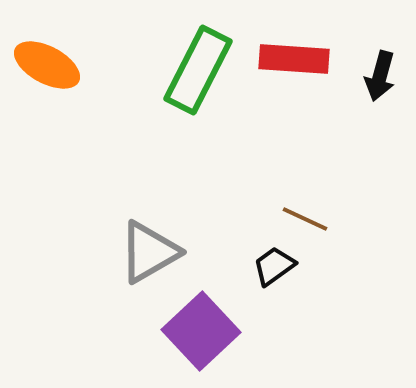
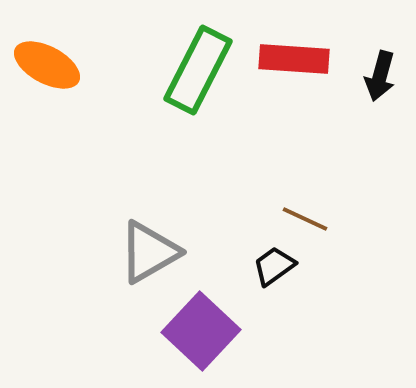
purple square: rotated 4 degrees counterclockwise
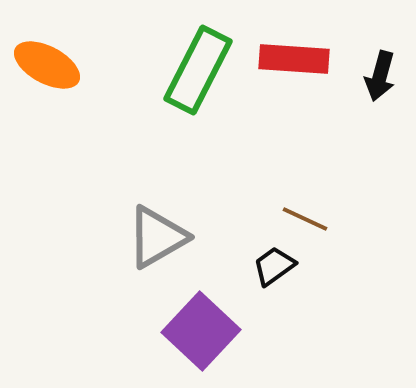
gray triangle: moved 8 px right, 15 px up
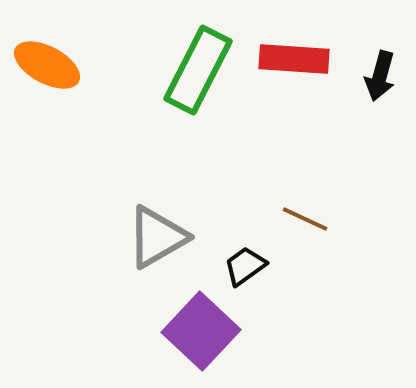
black trapezoid: moved 29 px left
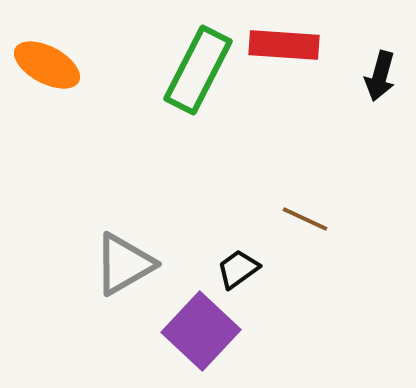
red rectangle: moved 10 px left, 14 px up
gray triangle: moved 33 px left, 27 px down
black trapezoid: moved 7 px left, 3 px down
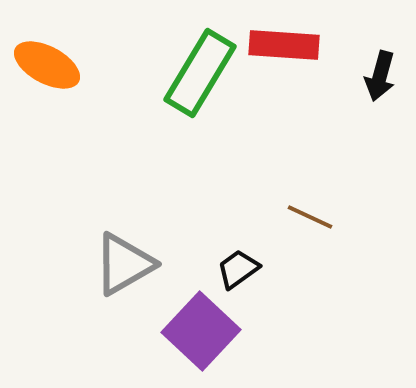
green rectangle: moved 2 px right, 3 px down; rotated 4 degrees clockwise
brown line: moved 5 px right, 2 px up
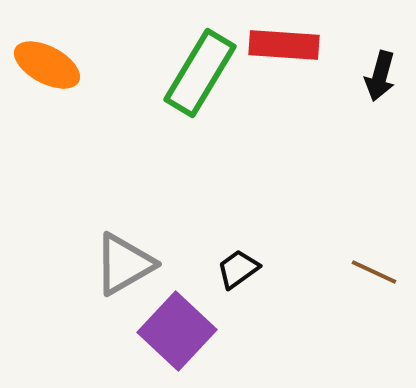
brown line: moved 64 px right, 55 px down
purple square: moved 24 px left
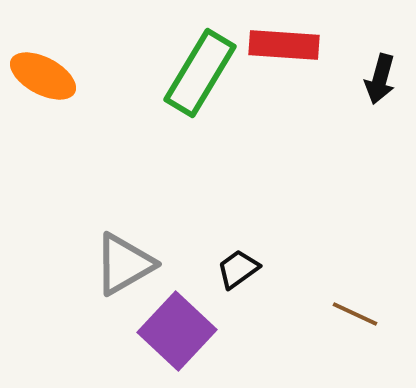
orange ellipse: moved 4 px left, 11 px down
black arrow: moved 3 px down
brown line: moved 19 px left, 42 px down
